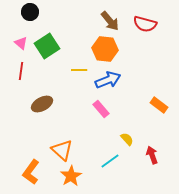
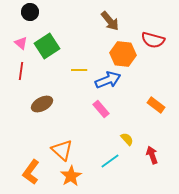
red semicircle: moved 8 px right, 16 px down
orange hexagon: moved 18 px right, 5 px down
orange rectangle: moved 3 px left
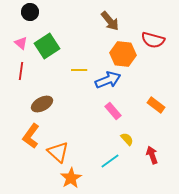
pink rectangle: moved 12 px right, 2 px down
orange triangle: moved 4 px left, 2 px down
orange L-shape: moved 36 px up
orange star: moved 2 px down
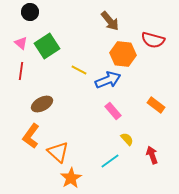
yellow line: rotated 28 degrees clockwise
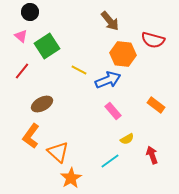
pink triangle: moved 7 px up
red line: moved 1 px right; rotated 30 degrees clockwise
yellow semicircle: rotated 104 degrees clockwise
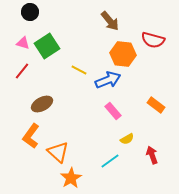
pink triangle: moved 2 px right, 7 px down; rotated 24 degrees counterclockwise
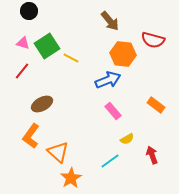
black circle: moved 1 px left, 1 px up
yellow line: moved 8 px left, 12 px up
